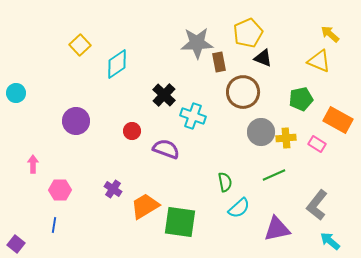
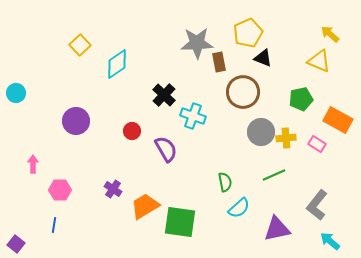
purple semicircle: rotated 40 degrees clockwise
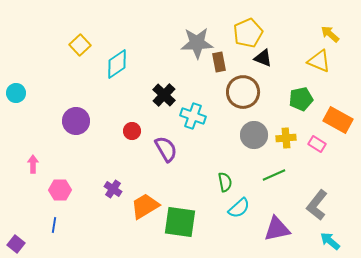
gray circle: moved 7 px left, 3 px down
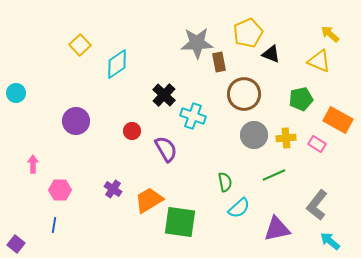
black triangle: moved 8 px right, 4 px up
brown circle: moved 1 px right, 2 px down
orange trapezoid: moved 4 px right, 6 px up
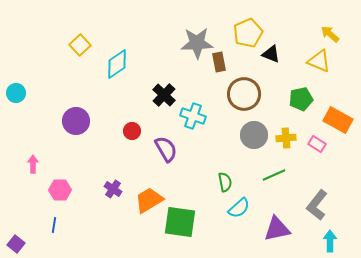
cyan arrow: rotated 50 degrees clockwise
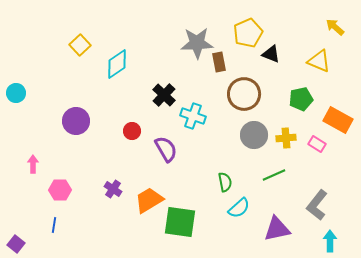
yellow arrow: moved 5 px right, 7 px up
